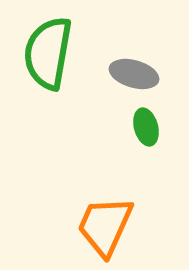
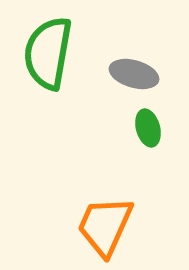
green ellipse: moved 2 px right, 1 px down
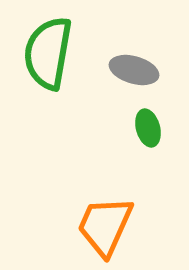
gray ellipse: moved 4 px up
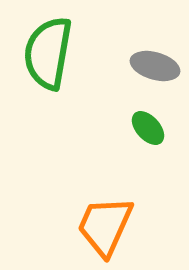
gray ellipse: moved 21 px right, 4 px up
green ellipse: rotated 27 degrees counterclockwise
